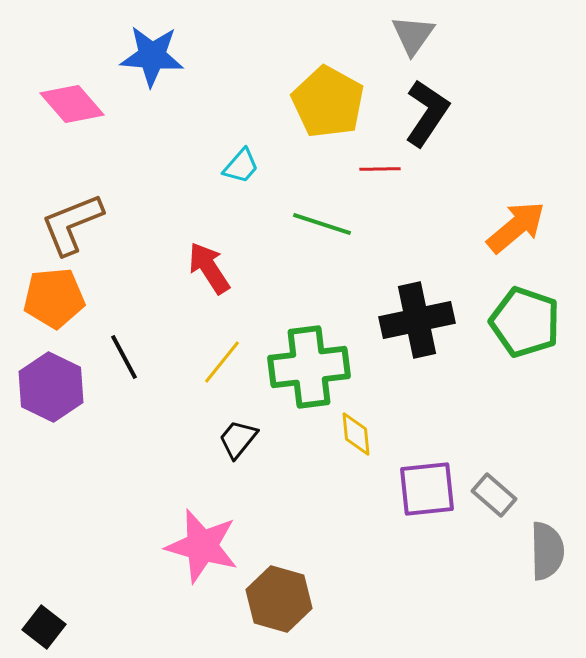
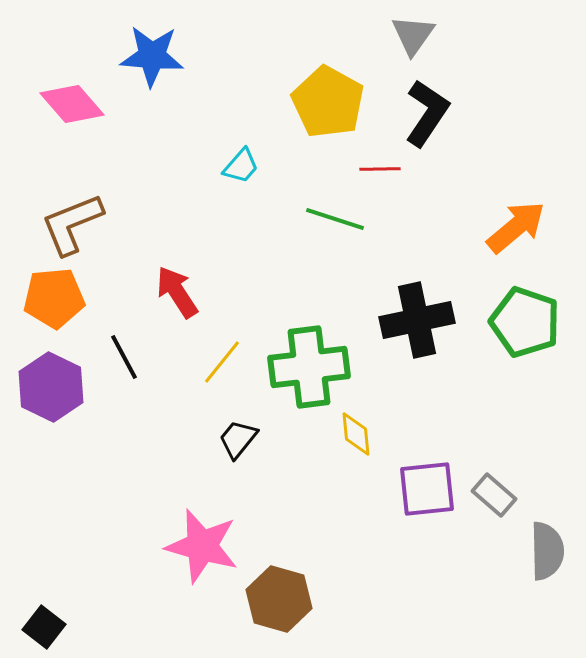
green line: moved 13 px right, 5 px up
red arrow: moved 32 px left, 24 px down
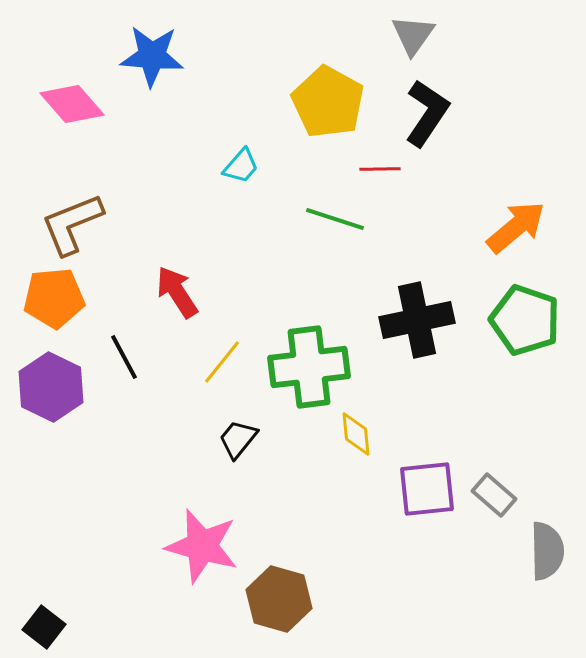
green pentagon: moved 2 px up
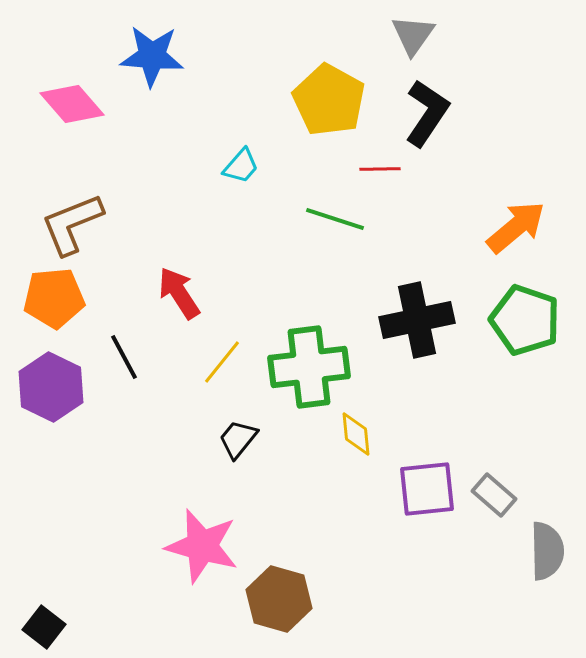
yellow pentagon: moved 1 px right, 2 px up
red arrow: moved 2 px right, 1 px down
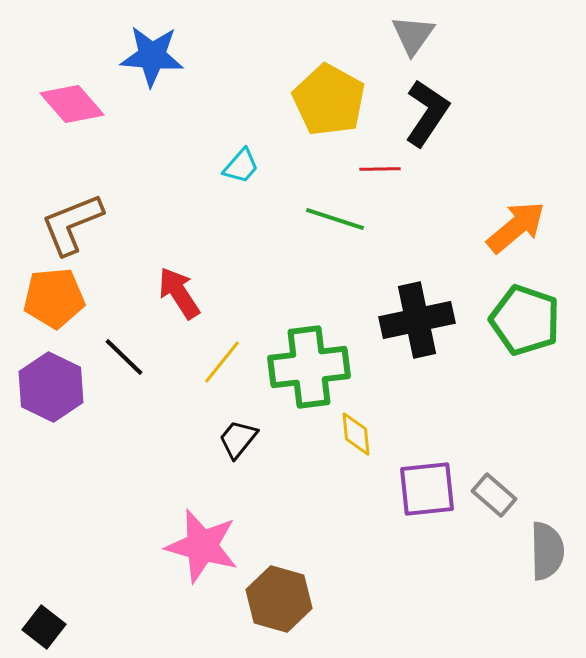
black line: rotated 18 degrees counterclockwise
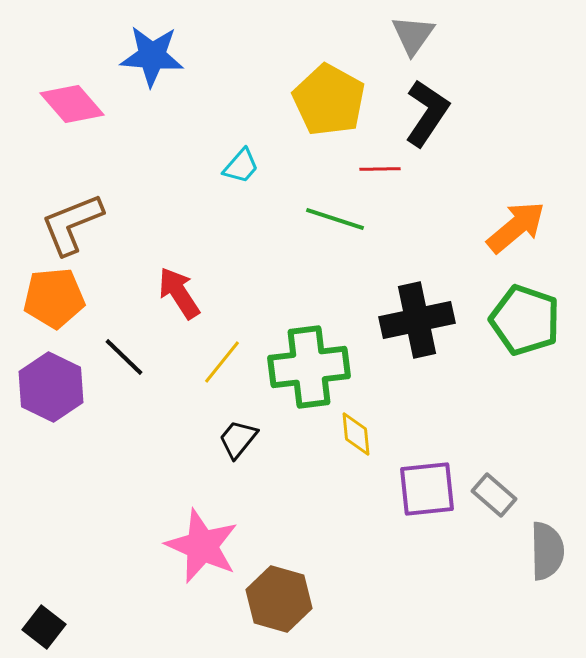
pink star: rotated 8 degrees clockwise
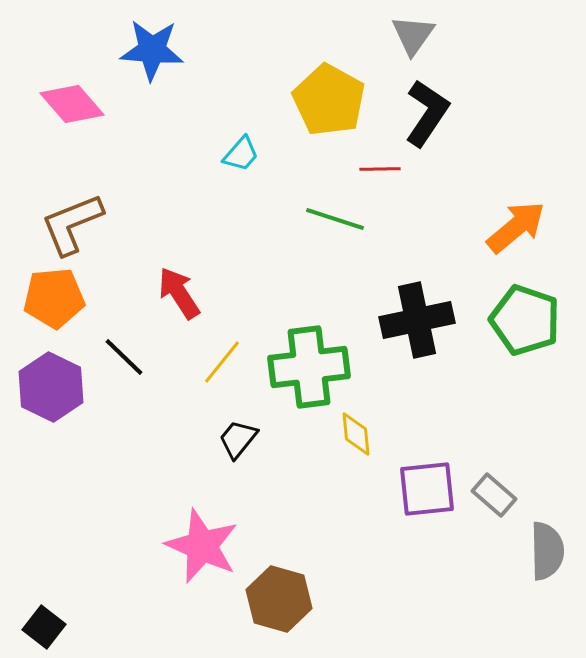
blue star: moved 6 px up
cyan trapezoid: moved 12 px up
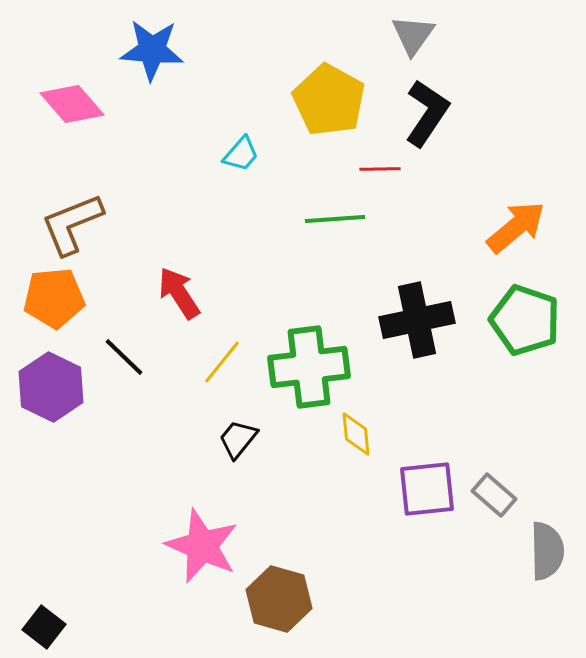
green line: rotated 22 degrees counterclockwise
